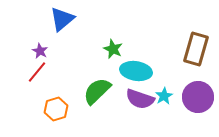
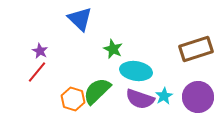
blue triangle: moved 18 px right; rotated 36 degrees counterclockwise
brown rectangle: rotated 56 degrees clockwise
orange hexagon: moved 17 px right, 10 px up; rotated 25 degrees counterclockwise
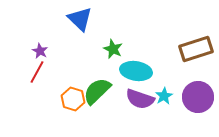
red line: rotated 10 degrees counterclockwise
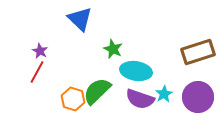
brown rectangle: moved 2 px right, 3 px down
cyan star: moved 2 px up
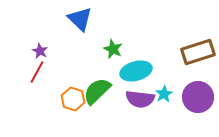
cyan ellipse: rotated 24 degrees counterclockwise
purple semicircle: rotated 12 degrees counterclockwise
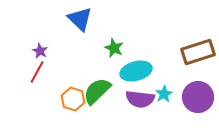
green star: moved 1 px right, 1 px up
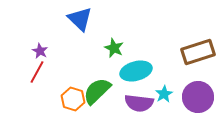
purple semicircle: moved 1 px left, 4 px down
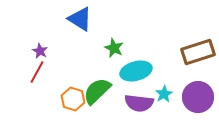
blue triangle: rotated 12 degrees counterclockwise
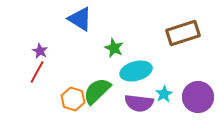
brown rectangle: moved 15 px left, 19 px up
